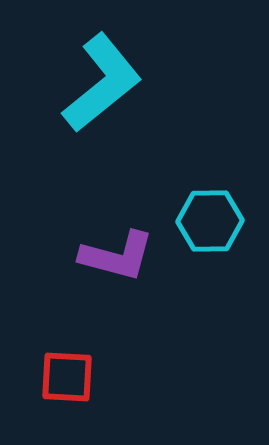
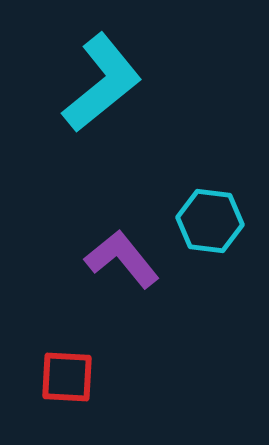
cyan hexagon: rotated 8 degrees clockwise
purple L-shape: moved 5 px right, 3 px down; rotated 144 degrees counterclockwise
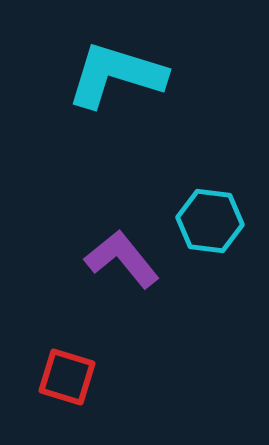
cyan L-shape: moved 14 px right, 8 px up; rotated 124 degrees counterclockwise
red square: rotated 14 degrees clockwise
